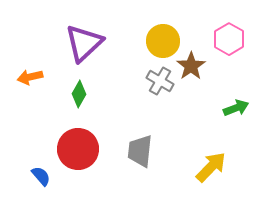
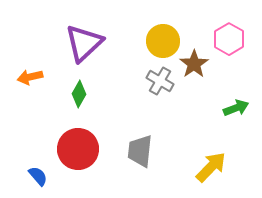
brown star: moved 3 px right, 2 px up
blue semicircle: moved 3 px left
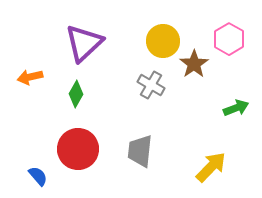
gray cross: moved 9 px left, 4 px down
green diamond: moved 3 px left
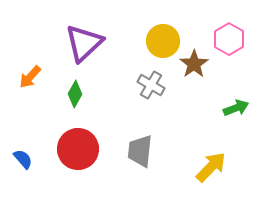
orange arrow: rotated 35 degrees counterclockwise
green diamond: moved 1 px left
blue semicircle: moved 15 px left, 17 px up
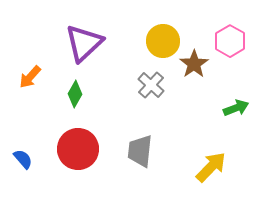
pink hexagon: moved 1 px right, 2 px down
gray cross: rotated 12 degrees clockwise
